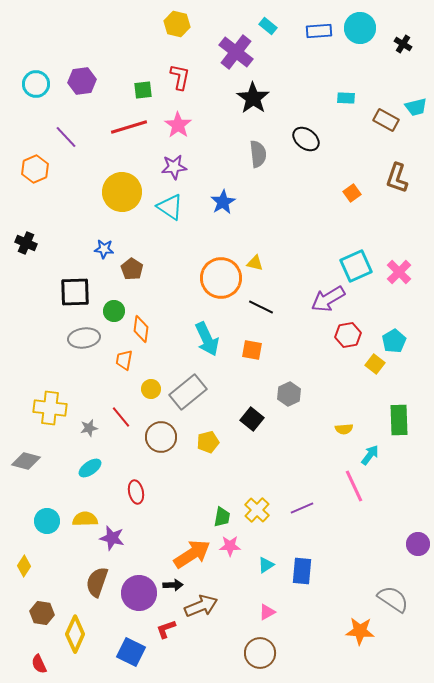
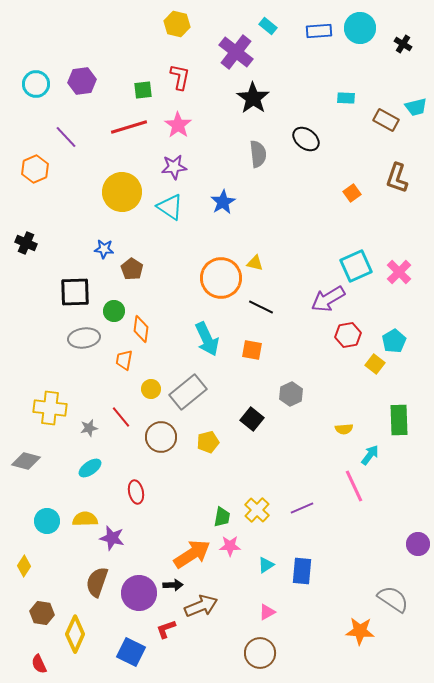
gray hexagon at (289, 394): moved 2 px right
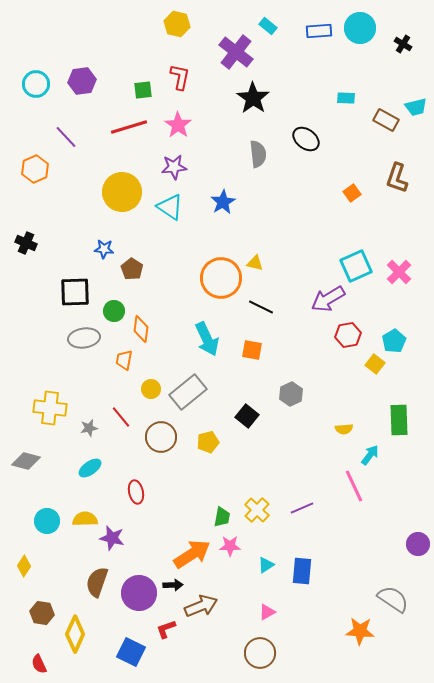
black square at (252, 419): moved 5 px left, 3 px up
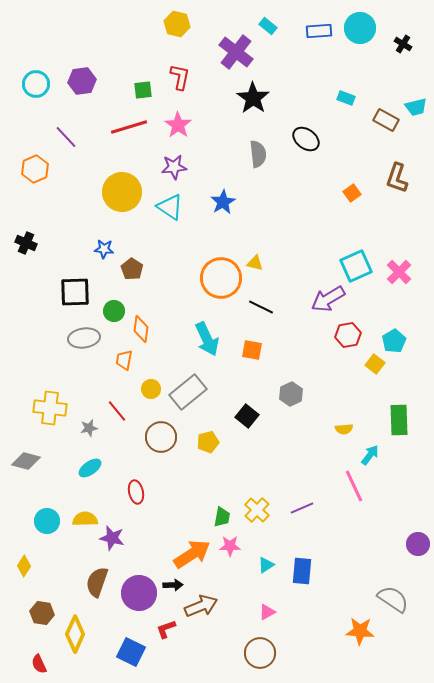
cyan rectangle at (346, 98): rotated 18 degrees clockwise
red line at (121, 417): moved 4 px left, 6 px up
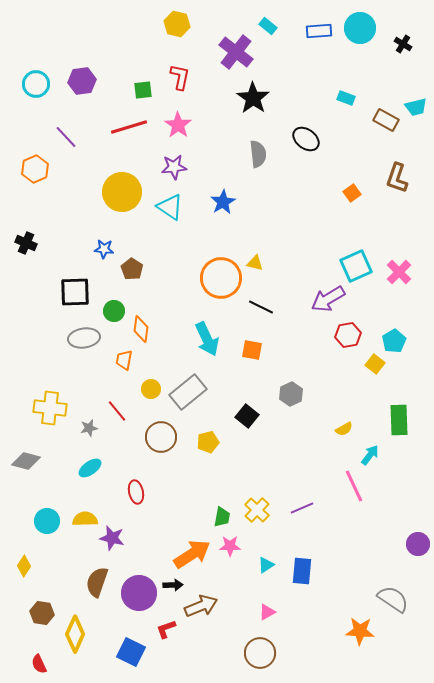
yellow semicircle at (344, 429): rotated 24 degrees counterclockwise
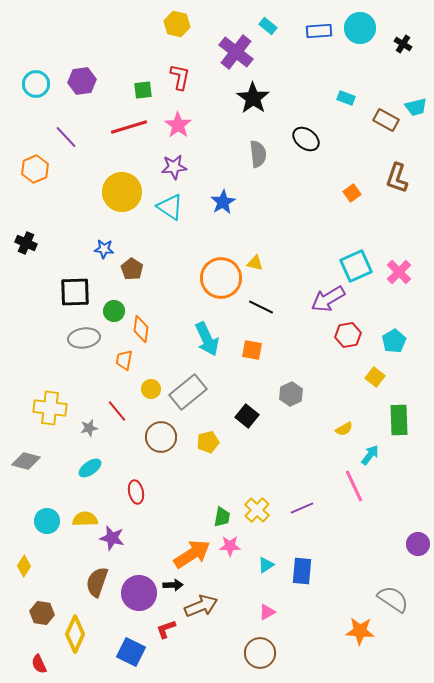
yellow square at (375, 364): moved 13 px down
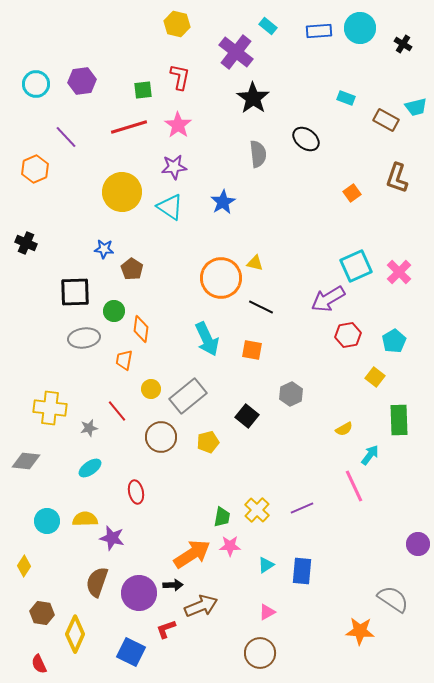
gray rectangle at (188, 392): moved 4 px down
gray diamond at (26, 461): rotated 8 degrees counterclockwise
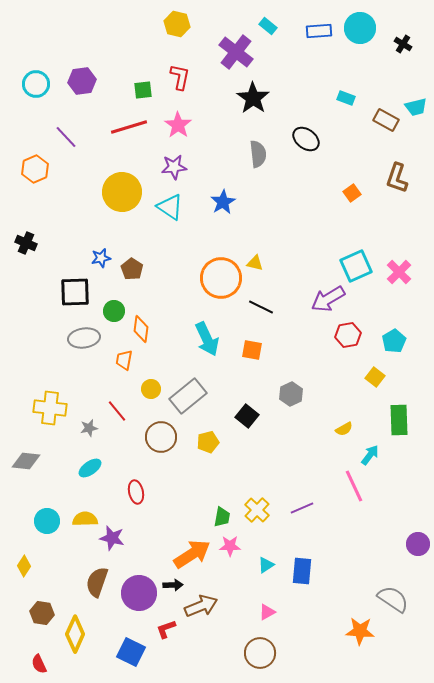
blue star at (104, 249): moved 3 px left, 9 px down; rotated 18 degrees counterclockwise
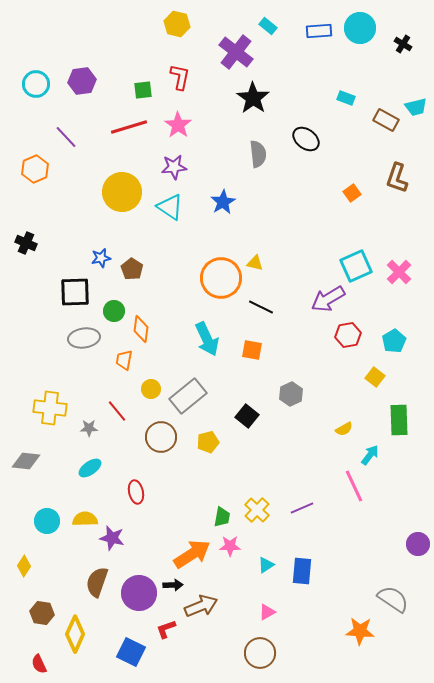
gray star at (89, 428): rotated 12 degrees clockwise
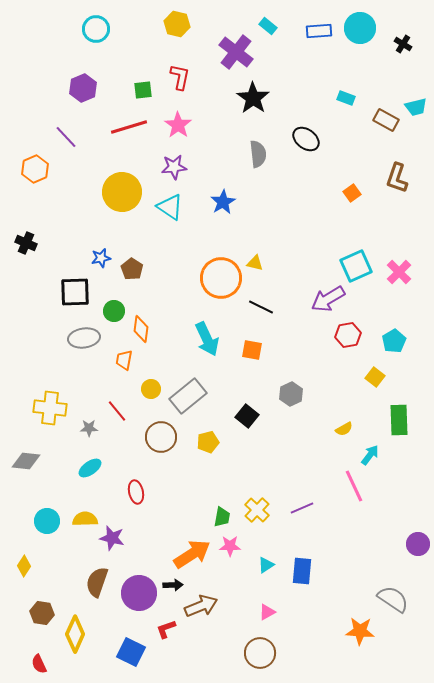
purple hexagon at (82, 81): moved 1 px right, 7 px down; rotated 16 degrees counterclockwise
cyan circle at (36, 84): moved 60 px right, 55 px up
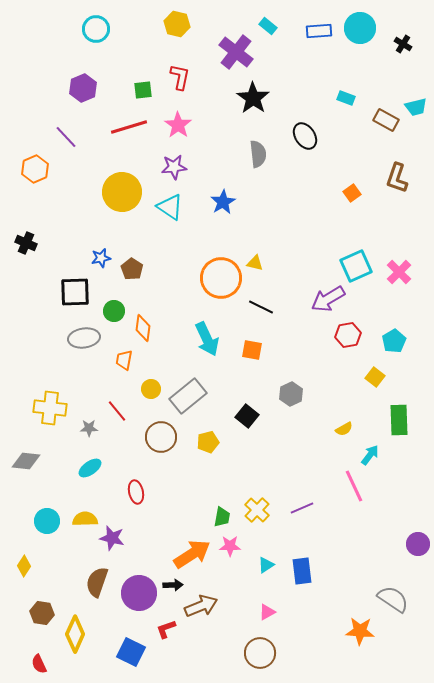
black ellipse at (306, 139): moved 1 px left, 3 px up; rotated 20 degrees clockwise
orange diamond at (141, 329): moved 2 px right, 1 px up
blue rectangle at (302, 571): rotated 12 degrees counterclockwise
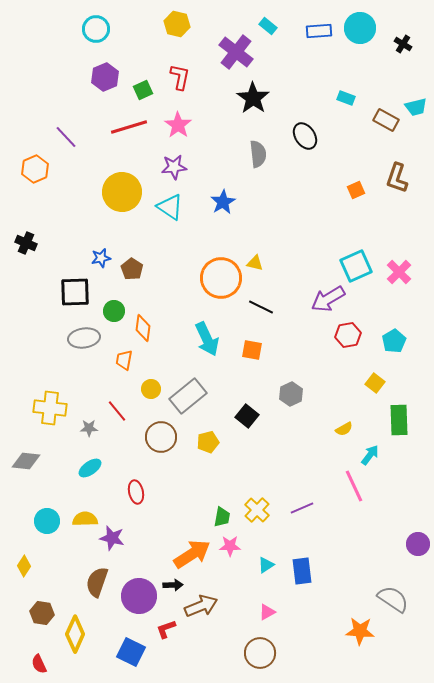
purple hexagon at (83, 88): moved 22 px right, 11 px up
green square at (143, 90): rotated 18 degrees counterclockwise
orange square at (352, 193): moved 4 px right, 3 px up; rotated 12 degrees clockwise
yellow square at (375, 377): moved 6 px down
purple circle at (139, 593): moved 3 px down
